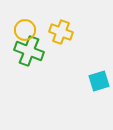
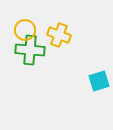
yellow cross: moved 2 px left, 3 px down
green cross: moved 1 px right, 1 px up; rotated 16 degrees counterclockwise
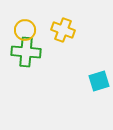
yellow cross: moved 4 px right, 5 px up
green cross: moved 4 px left, 2 px down
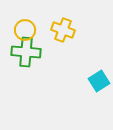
cyan square: rotated 15 degrees counterclockwise
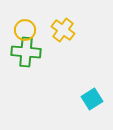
yellow cross: rotated 15 degrees clockwise
cyan square: moved 7 px left, 18 px down
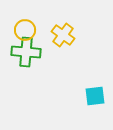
yellow cross: moved 5 px down
cyan square: moved 3 px right, 3 px up; rotated 25 degrees clockwise
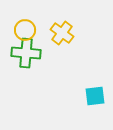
yellow cross: moved 1 px left, 2 px up
green cross: moved 1 px down
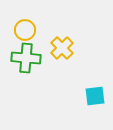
yellow cross: moved 15 px down; rotated 10 degrees clockwise
green cross: moved 5 px down
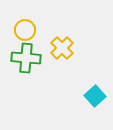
cyan square: rotated 35 degrees counterclockwise
